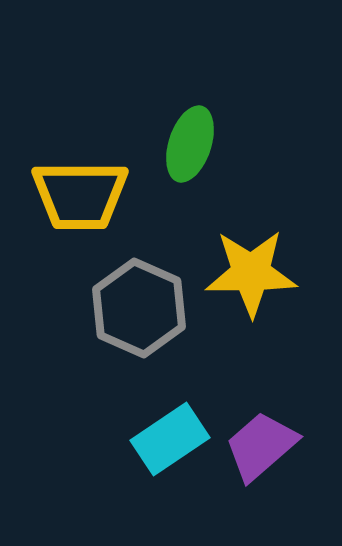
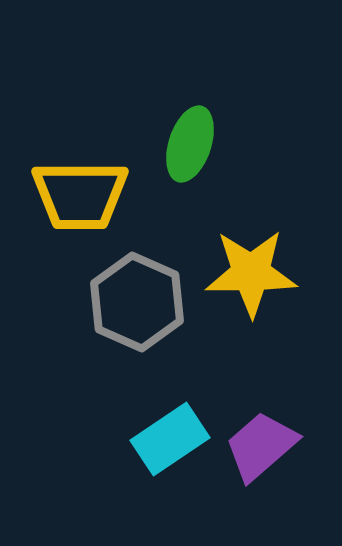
gray hexagon: moved 2 px left, 6 px up
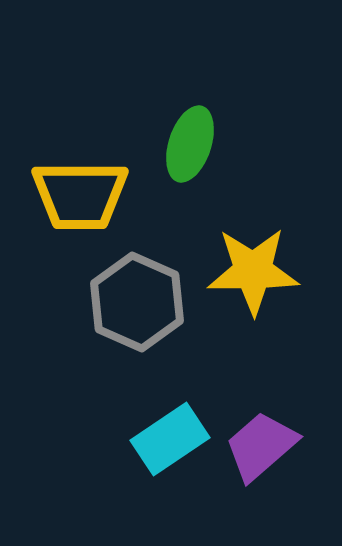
yellow star: moved 2 px right, 2 px up
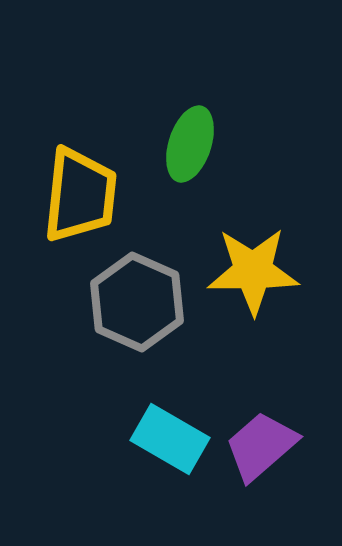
yellow trapezoid: rotated 84 degrees counterclockwise
cyan rectangle: rotated 64 degrees clockwise
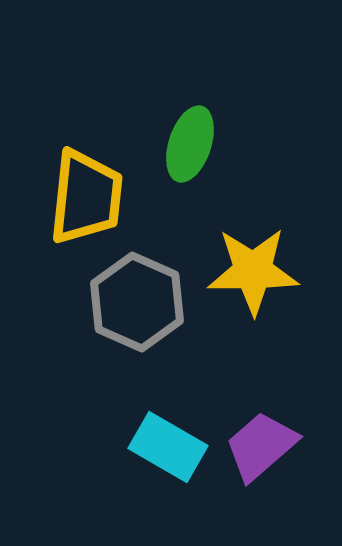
yellow trapezoid: moved 6 px right, 2 px down
cyan rectangle: moved 2 px left, 8 px down
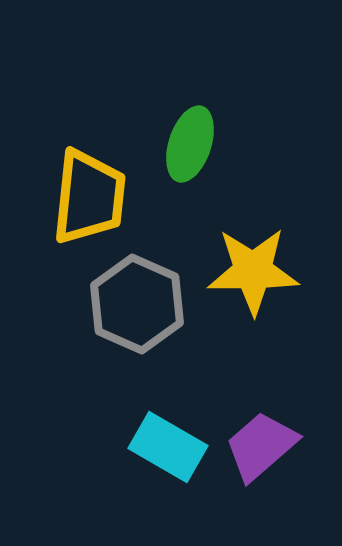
yellow trapezoid: moved 3 px right
gray hexagon: moved 2 px down
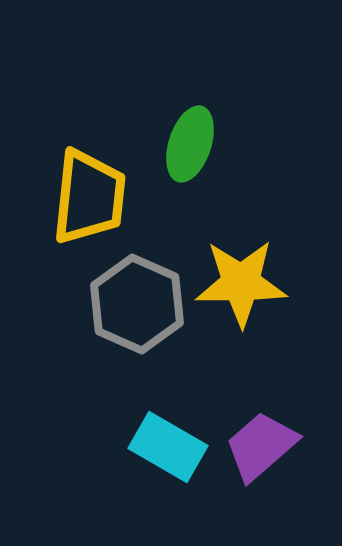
yellow star: moved 12 px left, 12 px down
